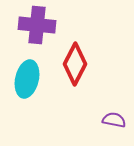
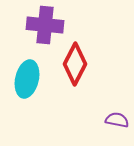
purple cross: moved 8 px right
purple semicircle: moved 3 px right
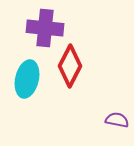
purple cross: moved 3 px down
red diamond: moved 5 px left, 2 px down
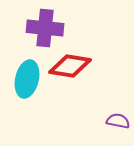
red diamond: rotated 72 degrees clockwise
purple semicircle: moved 1 px right, 1 px down
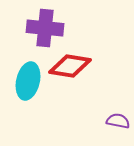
cyan ellipse: moved 1 px right, 2 px down
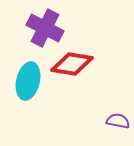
purple cross: rotated 21 degrees clockwise
red diamond: moved 2 px right, 2 px up
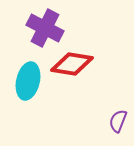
purple semicircle: rotated 80 degrees counterclockwise
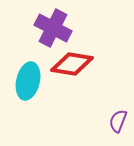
purple cross: moved 8 px right
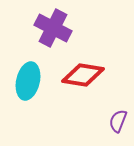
red diamond: moved 11 px right, 11 px down
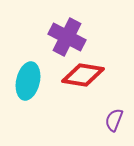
purple cross: moved 14 px right, 9 px down
purple semicircle: moved 4 px left, 1 px up
